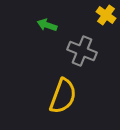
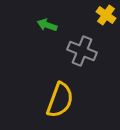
yellow semicircle: moved 3 px left, 4 px down
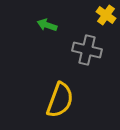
gray cross: moved 5 px right, 1 px up; rotated 8 degrees counterclockwise
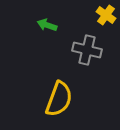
yellow semicircle: moved 1 px left, 1 px up
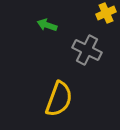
yellow cross: moved 2 px up; rotated 30 degrees clockwise
gray cross: rotated 12 degrees clockwise
